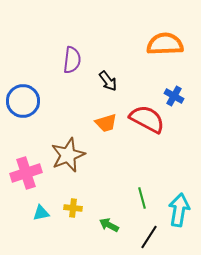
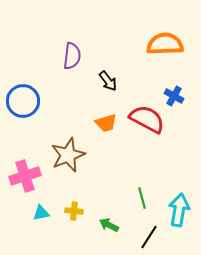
purple semicircle: moved 4 px up
pink cross: moved 1 px left, 3 px down
yellow cross: moved 1 px right, 3 px down
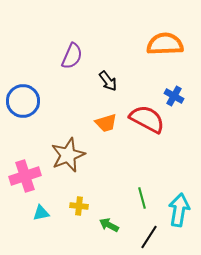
purple semicircle: rotated 16 degrees clockwise
yellow cross: moved 5 px right, 5 px up
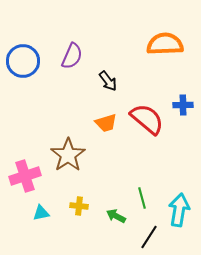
blue cross: moved 9 px right, 9 px down; rotated 30 degrees counterclockwise
blue circle: moved 40 px up
red semicircle: rotated 12 degrees clockwise
brown star: rotated 12 degrees counterclockwise
green arrow: moved 7 px right, 9 px up
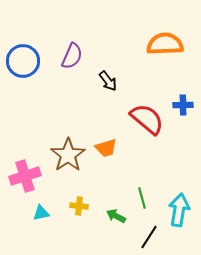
orange trapezoid: moved 25 px down
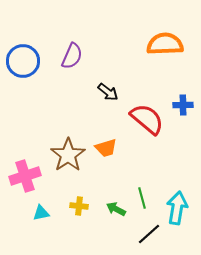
black arrow: moved 11 px down; rotated 15 degrees counterclockwise
cyan arrow: moved 2 px left, 2 px up
green arrow: moved 7 px up
black line: moved 3 px up; rotated 15 degrees clockwise
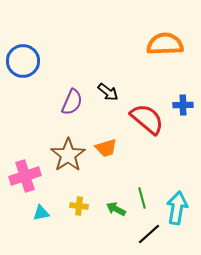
purple semicircle: moved 46 px down
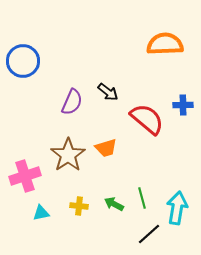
green arrow: moved 2 px left, 5 px up
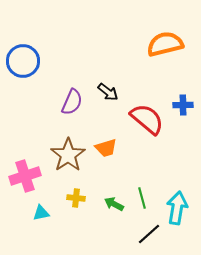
orange semicircle: rotated 12 degrees counterclockwise
yellow cross: moved 3 px left, 8 px up
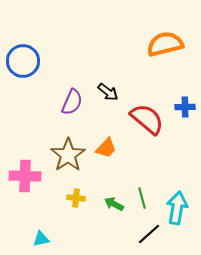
blue cross: moved 2 px right, 2 px down
orange trapezoid: rotated 30 degrees counterclockwise
pink cross: rotated 20 degrees clockwise
cyan triangle: moved 26 px down
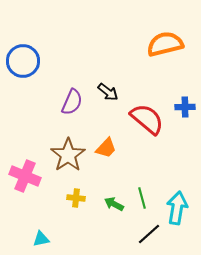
pink cross: rotated 20 degrees clockwise
